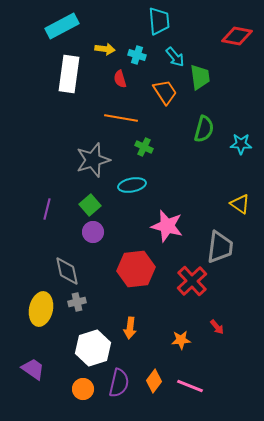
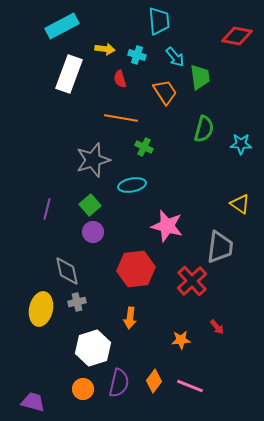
white rectangle: rotated 12 degrees clockwise
orange arrow: moved 10 px up
purple trapezoid: moved 33 px down; rotated 20 degrees counterclockwise
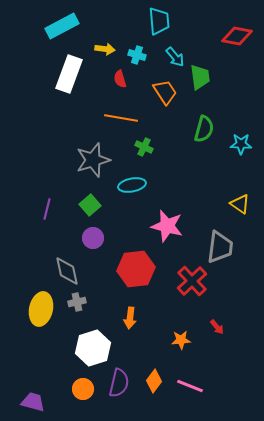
purple circle: moved 6 px down
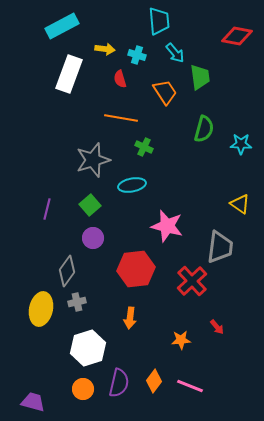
cyan arrow: moved 4 px up
gray diamond: rotated 48 degrees clockwise
white hexagon: moved 5 px left
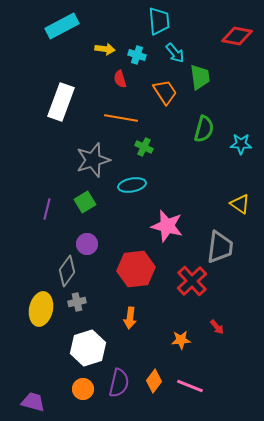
white rectangle: moved 8 px left, 28 px down
green square: moved 5 px left, 3 px up; rotated 10 degrees clockwise
purple circle: moved 6 px left, 6 px down
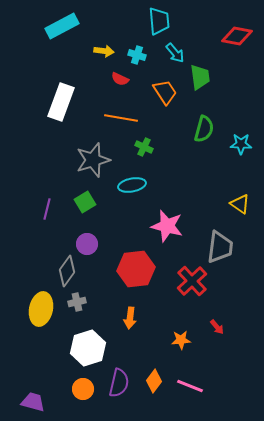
yellow arrow: moved 1 px left, 2 px down
red semicircle: rotated 48 degrees counterclockwise
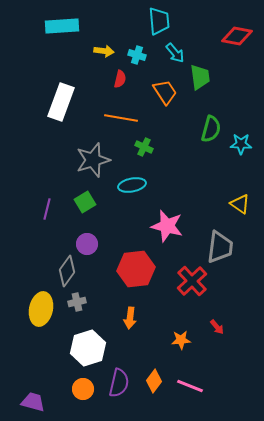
cyan rectangle: rotated 24 degrees clockwise
red semicircle: rotated 102 degrees counterclockwise
green semicircle: moved 7 px right
